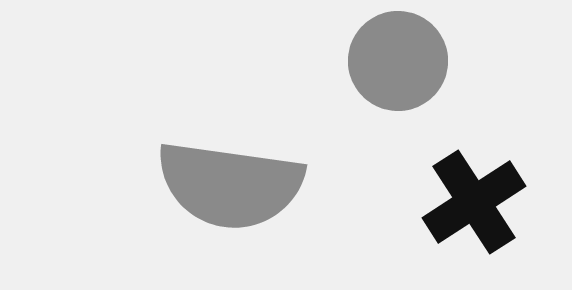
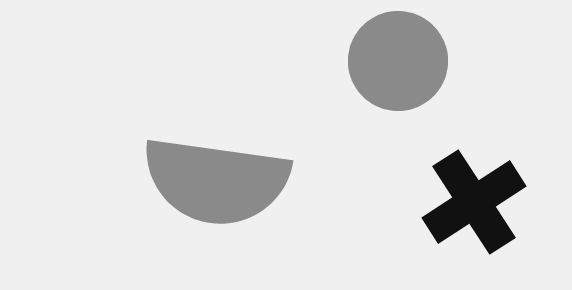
gray semicircle: moved 14 px left, 4 px up
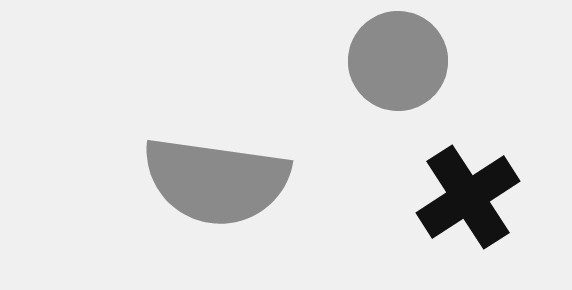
black cross: moved 6 px left, 5 px up
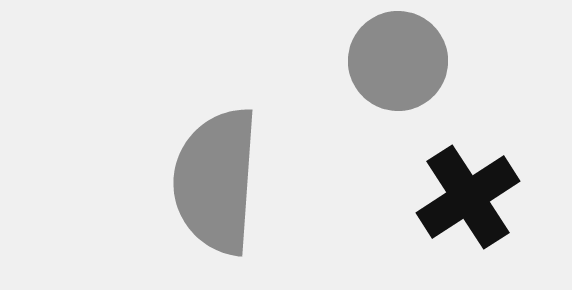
gray semicircle: rotated 86 degrees clockwise
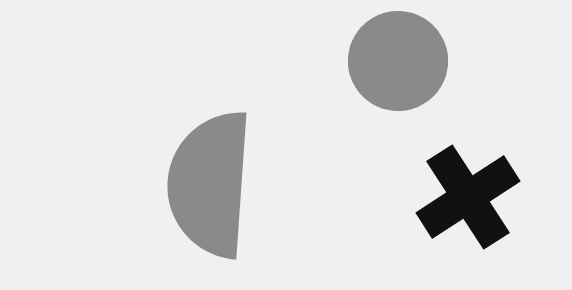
gray semicircle: moved 6 px left, 3 px down
